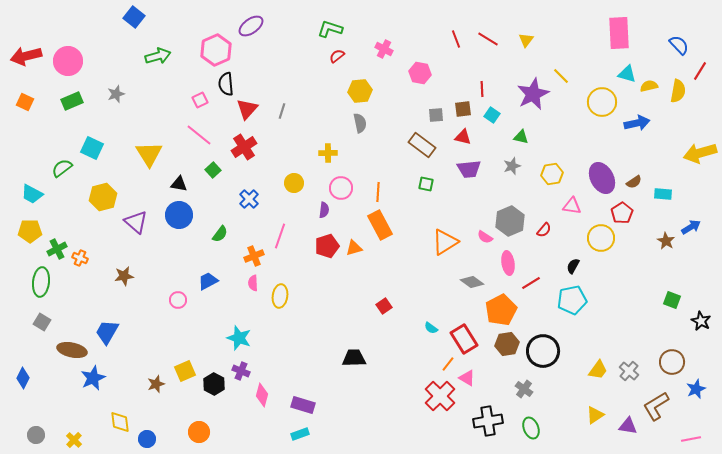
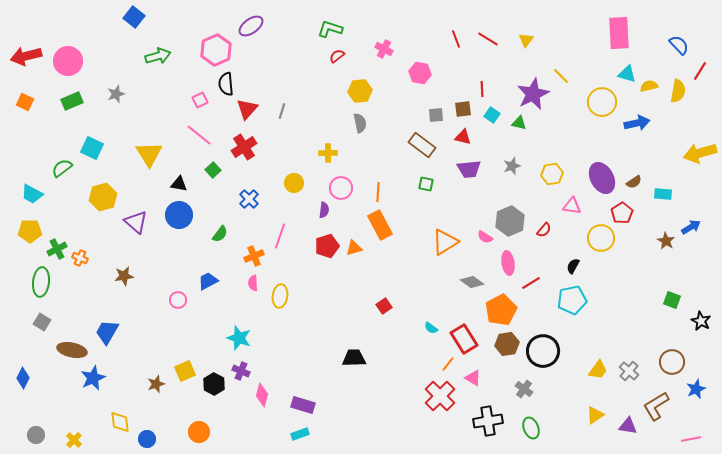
green triangle at (521, 137): moved 2 px left, 14 px up
pink triangle at (467, 378): moved 6 px right
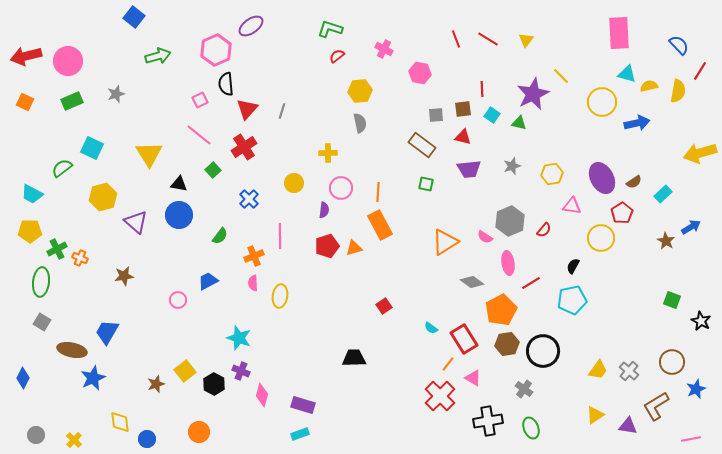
cyan rectangle at (663, 194): rotated 48 degrees counterclockwise
green semicircle at (220, 234): moved 2 px down
pink line at (280, 236): rotated 20 degrees counterclockwise
yellow square at (185, 371): rotated 15 degrees counterclockwise
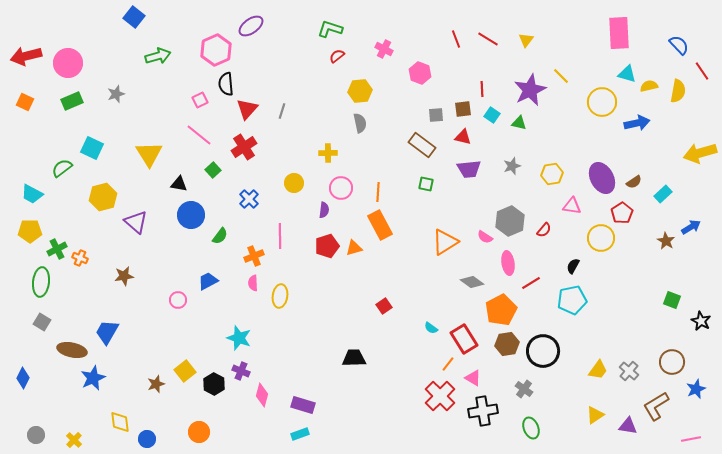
pink circle at (68, 61): moved 2 px down
red line at (700, 71): moved 2 px right; rotated 66 degrees counterclockwise
pink hexagon at (420, 73): rotated 10 degrees clockwise
purple star at (533, 94): moved 3 px left, 4 px up
blue circle at (179, 215): moved 12 px right
black cross at (488, 421): moved 5 px left, 10 px up
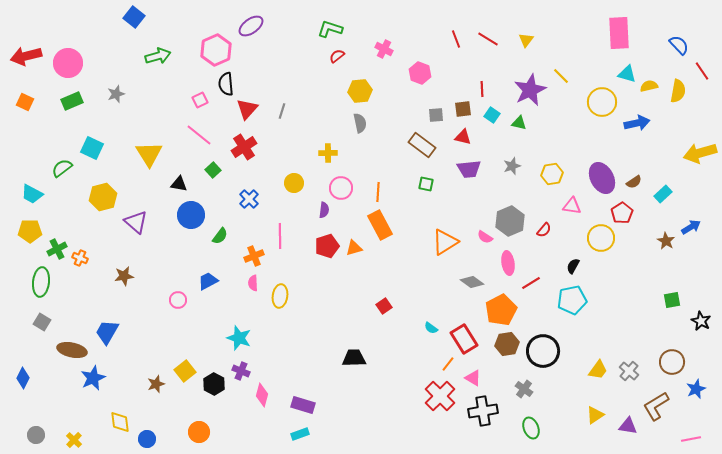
green square at (672, 300): rotated 30 degrees counterclockwise
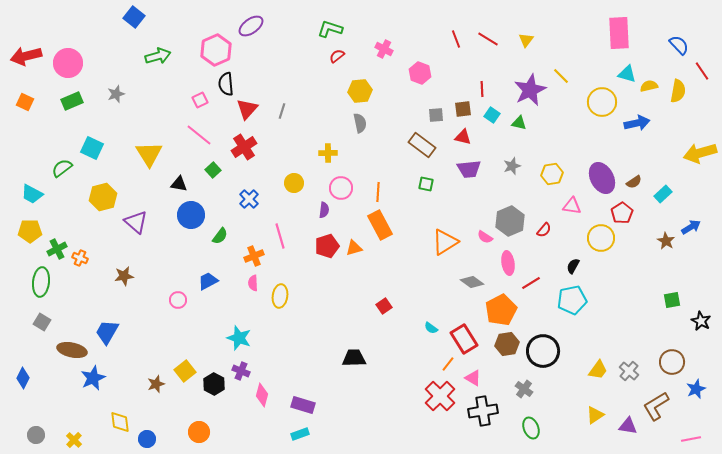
pink line at (280, 236): rotated 15 degrees counterclockwise
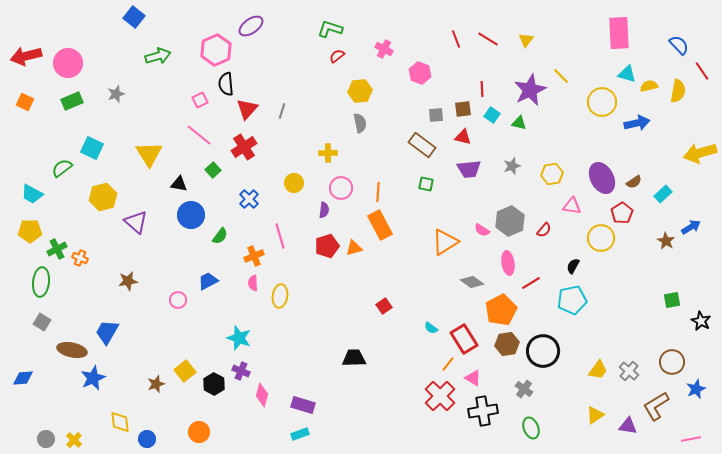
pink semicircle at (485, 237): moved 3 px left, 7 px up
brown star at (124, 276): moved 4 px right, 5 px down
blue diamond at (23, 378): rotated 60 degrees clockwise
gray circle at (36, 435): moved 10 px right, 4 px down
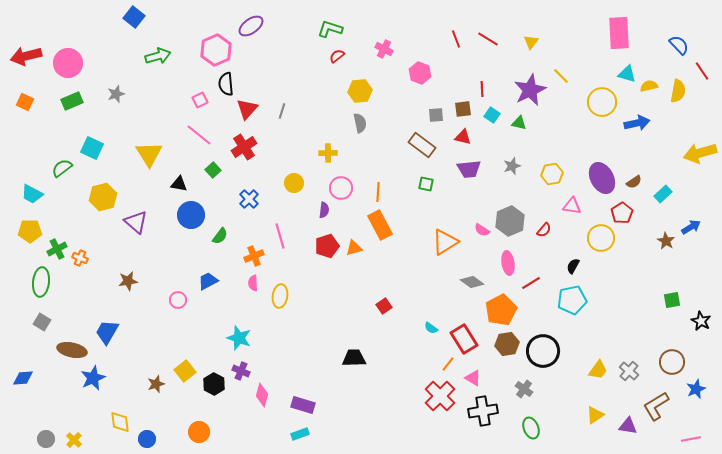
yellow triangle at (526, 40): moved 5 px right, 2 px down
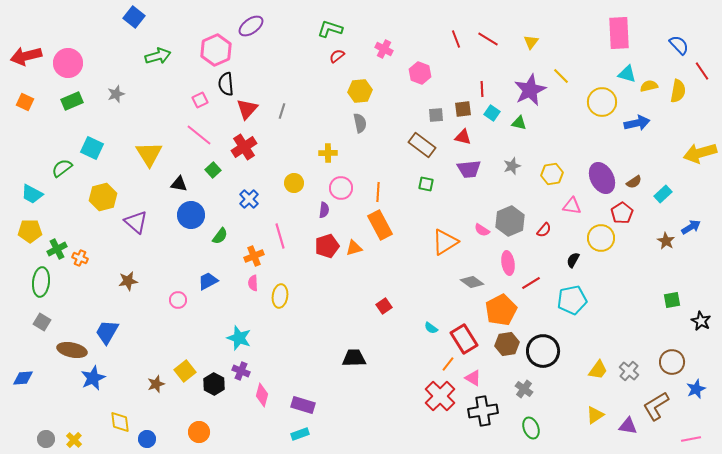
cyan square at (492, 115): moved 2 px up
black semicircle at (573, 266): moved 6 px up
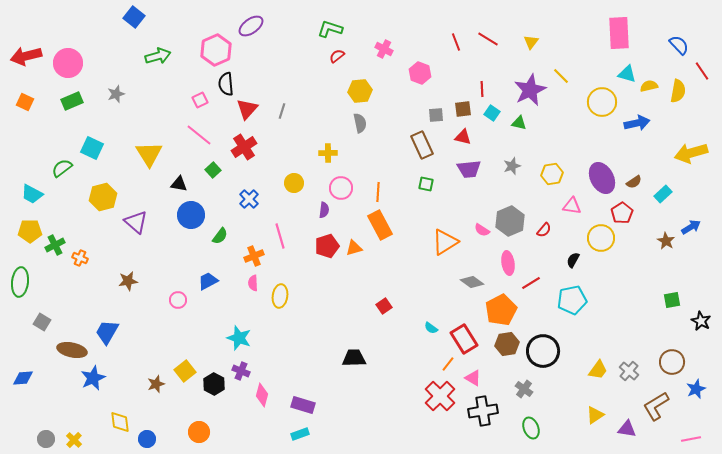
red line at (456, 39): moved 3 px down
brown rectangle at (422, 145): rotated 28 degrees clockwise
yellow arrow at (700, 153): moved 9 px left
green cross at (57, 249): moved 2 px left, 4 px up
green ellipse at (41, 282): moved 21 px left
purple triangle at (628, 426): moved 1 px left, 3 px down
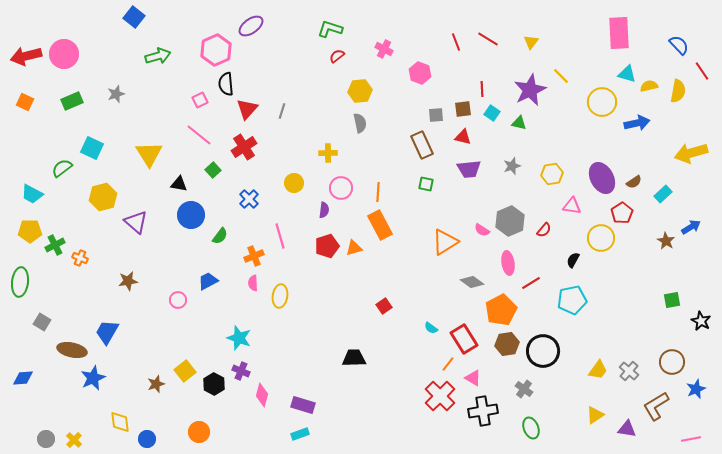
pink circle at (68, 63): moved 4 px left, 9 px up
